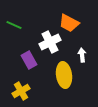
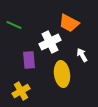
white arrow: rotated 24 degrees counterclockwise
purple rectangle: rotated 24 degrees clockwise
yellow ellipse: moved 2 px left, 1 px up
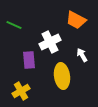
orange trapezoid: moved 7 px right, 3 px up
yellow ellipse: moved 2 px down
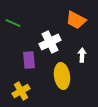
green line: moved 1 px left, 2 px up
white arrow: rotated 32 degrees clockwise
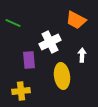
yellow cross: rotated 24 degrees clockwise
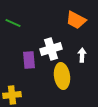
white cross: moved 1 px right, 7 px down; rotated 10 degrees clockwise
yellow cross: moved 9 px left, 4 px down
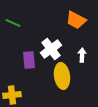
white cross: rotated 20 degrees counterclockwise
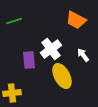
green line: moved 1 px right, 2 px up; rotated 42 degrees counterclockwise
white arrow: moved 1 px right; rotated 40 degrees counterclockwise
yellow ellipse: rotated 20 degrees counterclockwise
yellow cross: moved 2 px up
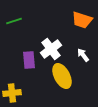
orange trapezoid: moved 6 px right; rotated 10 degrees counterclockwise
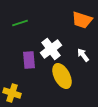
green line: moved 6 px right, 2 px down
yellow cross: rotated 24 degrees clockwise
